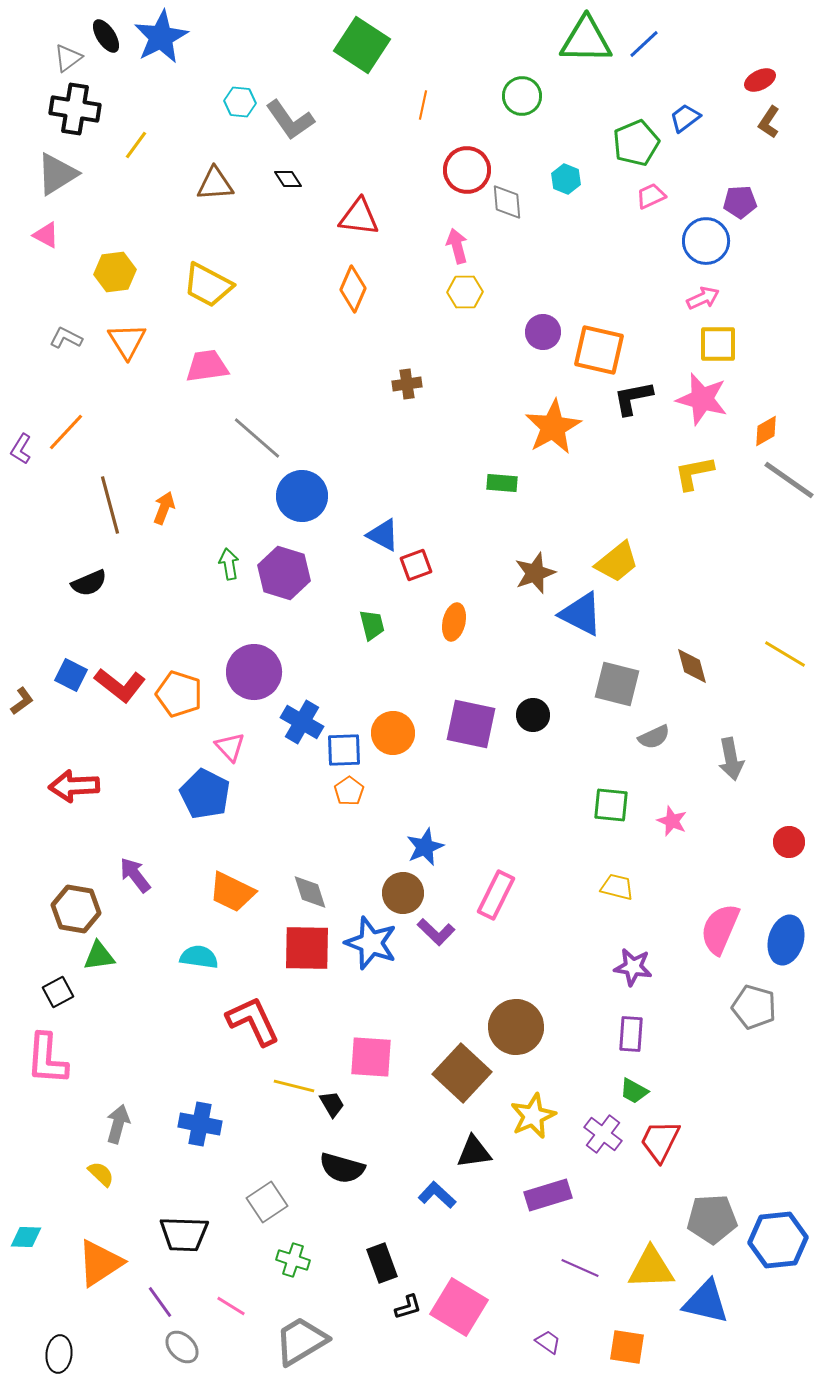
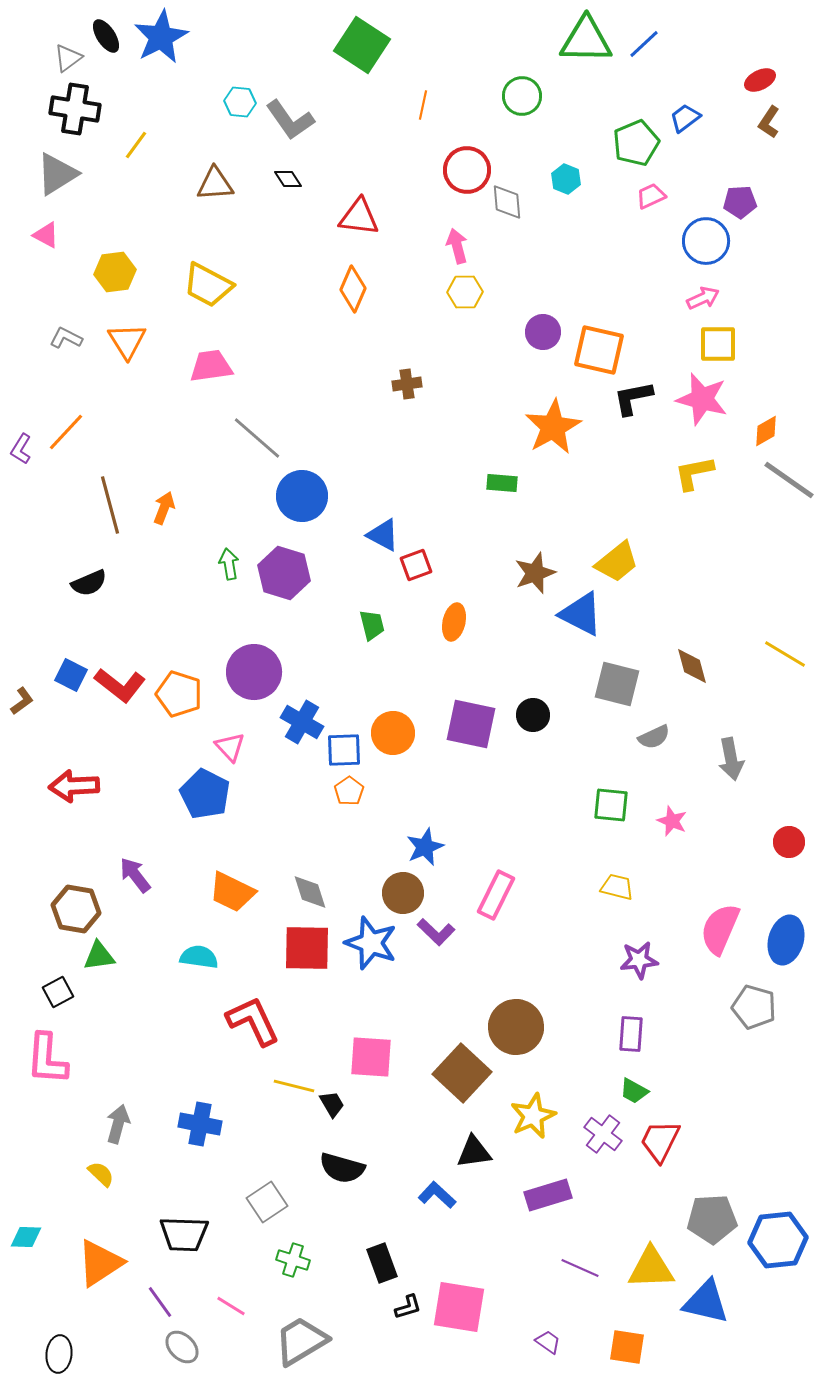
pink trapezoid at (207, 366): moved 4 px right
purple star at (633, 967): moved 6 px right, 7 px up; rotated 15 degrees counterclockwise
pink square at (459, 1307): rotated 22 degrees counterclockwise
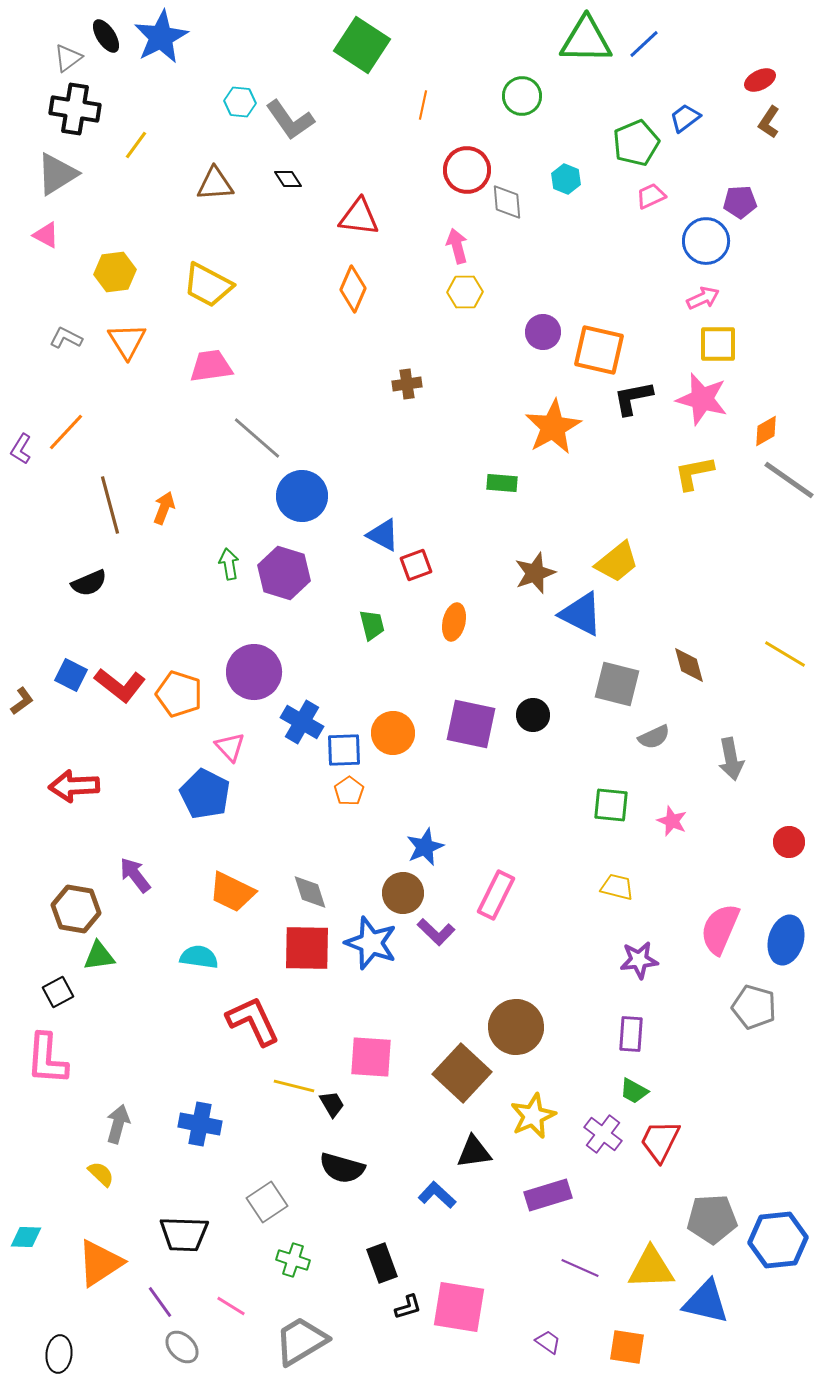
brown diamond at (692, 666): moved 3 px left, 1 px up
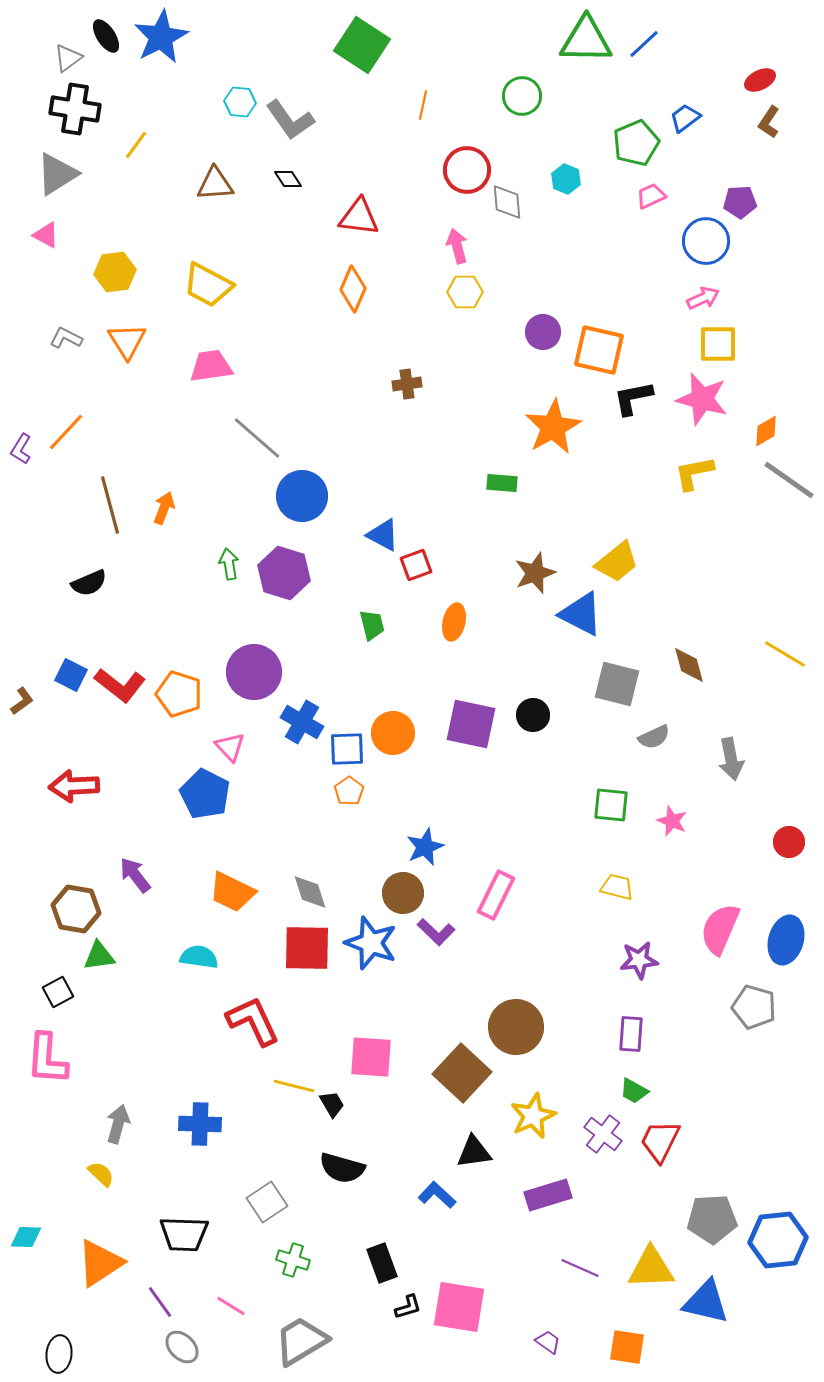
blue square at (344, 750): moved 3 px right, 1 px up
blue cross at (200, 1124): rotated 9 degrees counterclockwise
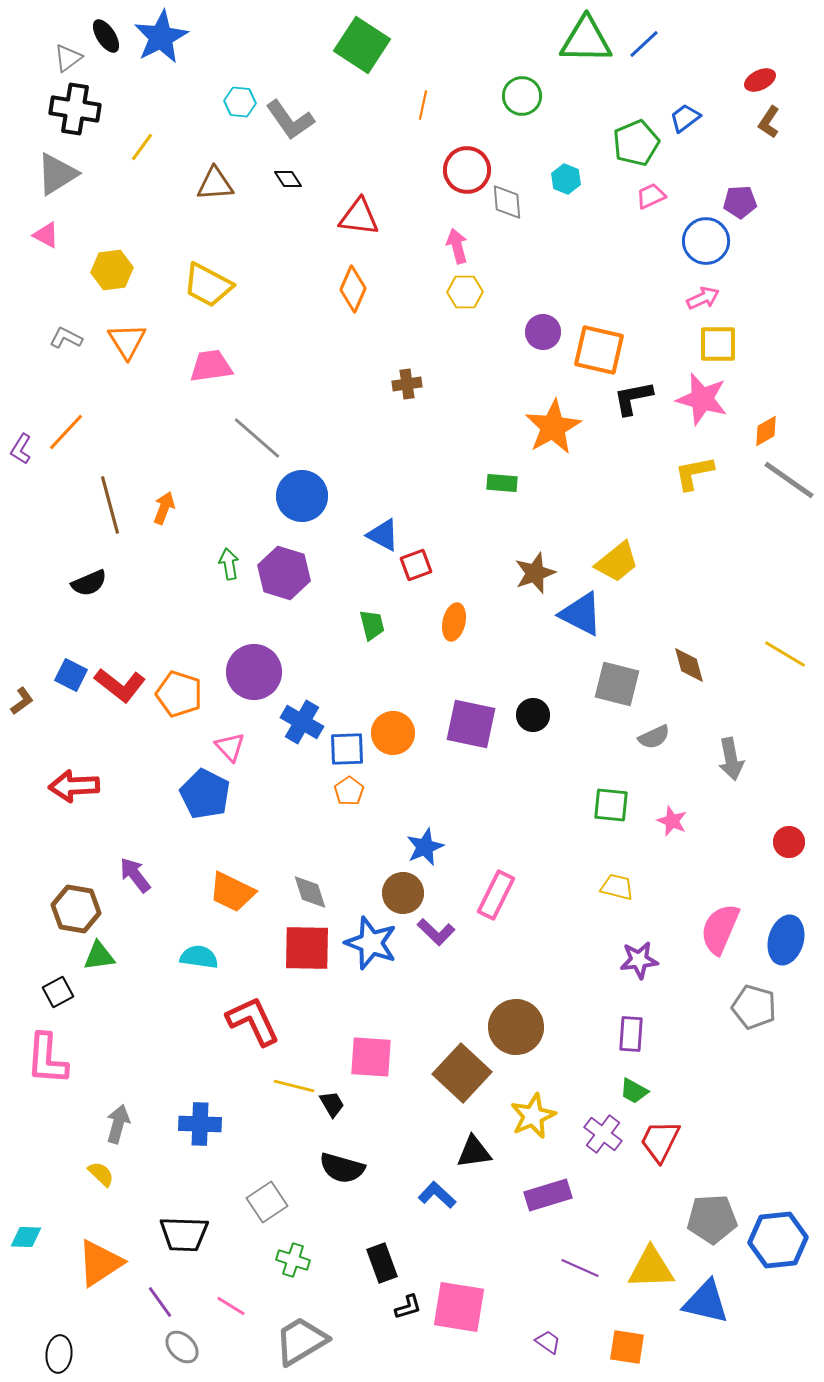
yellow line at (136, 145): moved 6 px right, 2 px down
yellow hexagon at (115, 272): moved 3 px left, 2 px up
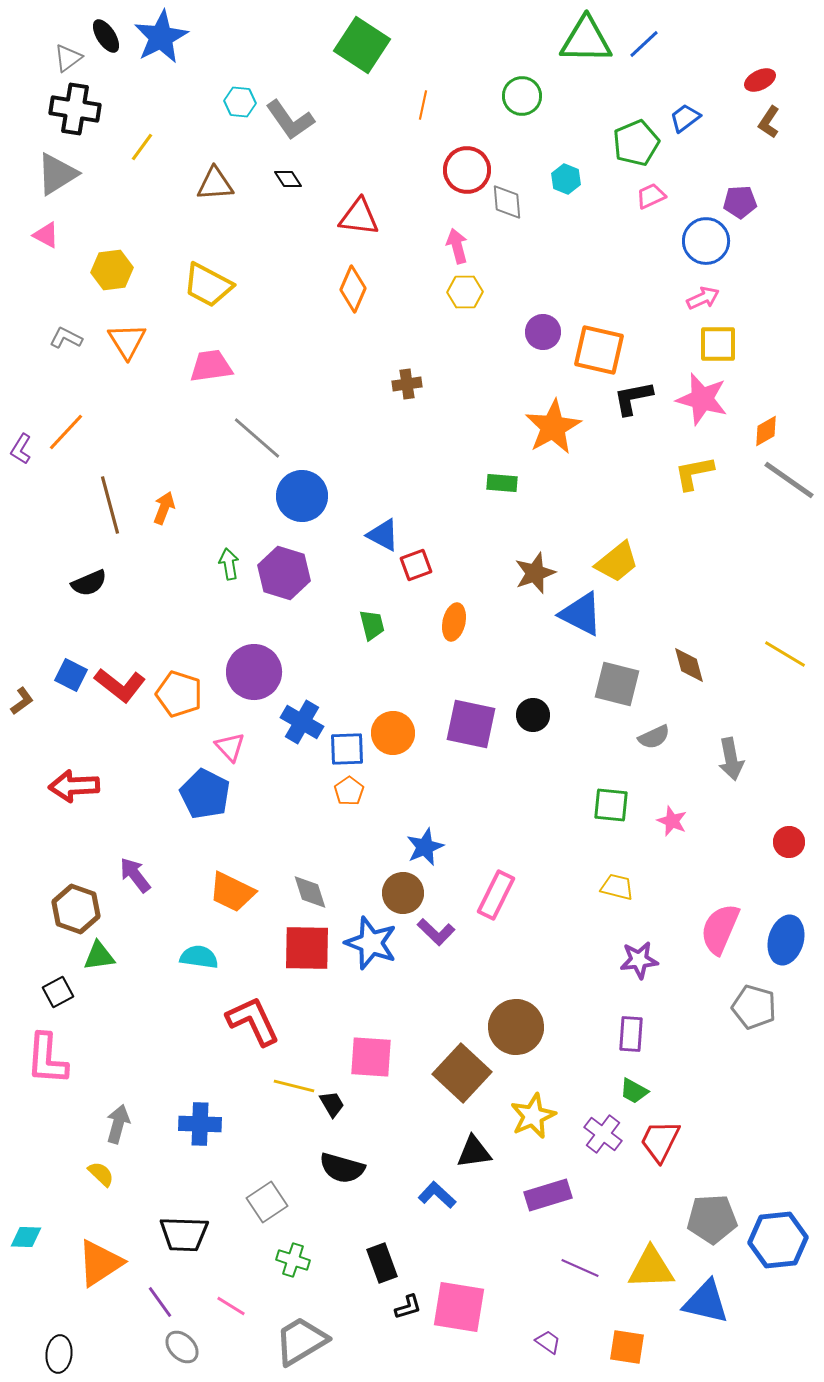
brown hexagon at (76, 909): rotated 9 degrees clockwise
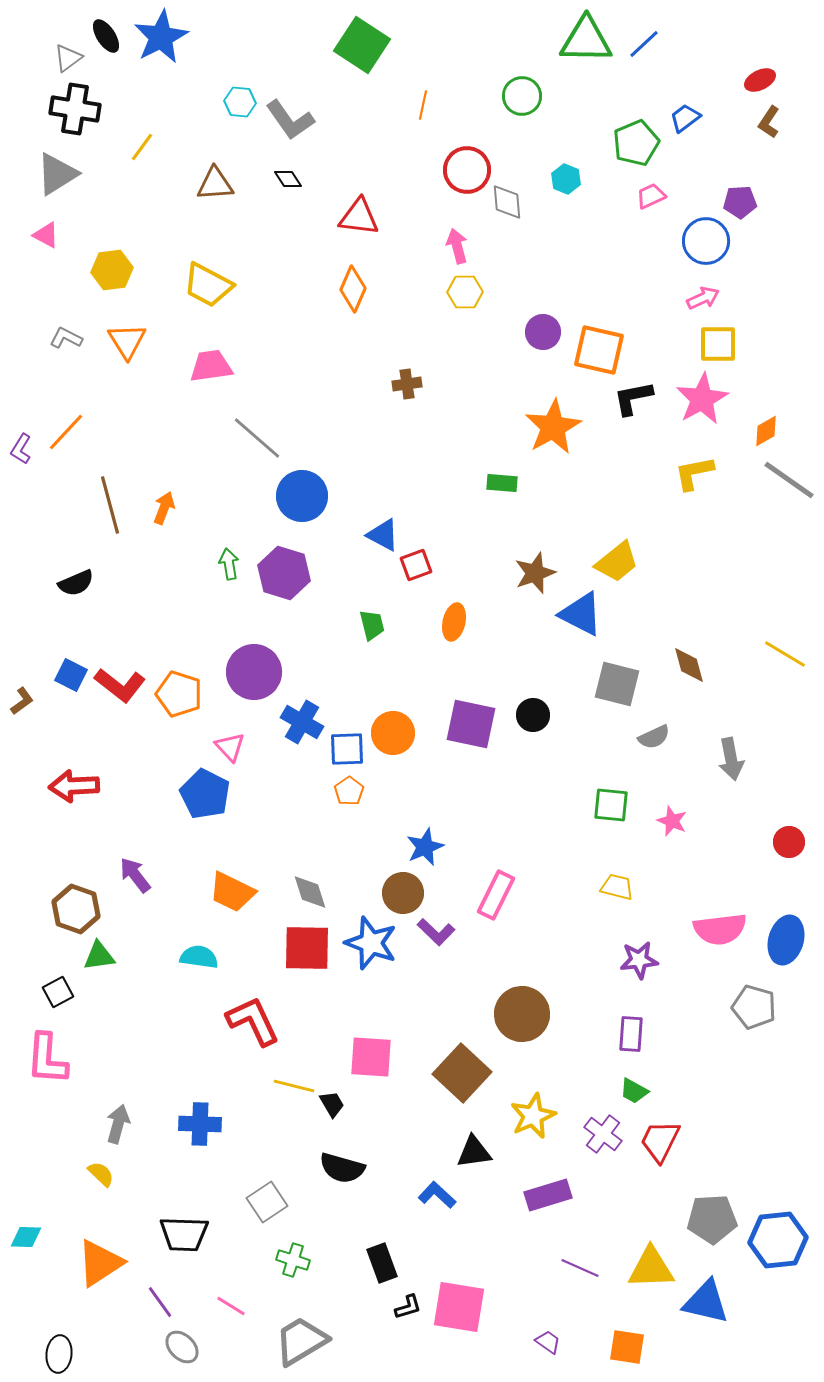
pink star at (702, 399): rotated 28 degrees clockwise
black semicircle at (89, 583): moved 13 px left
pink semicircle at (720, 929): rotated 120 degrees counterclockwise
brown circle at (516, 1027): moved 6 px right, 13 px up
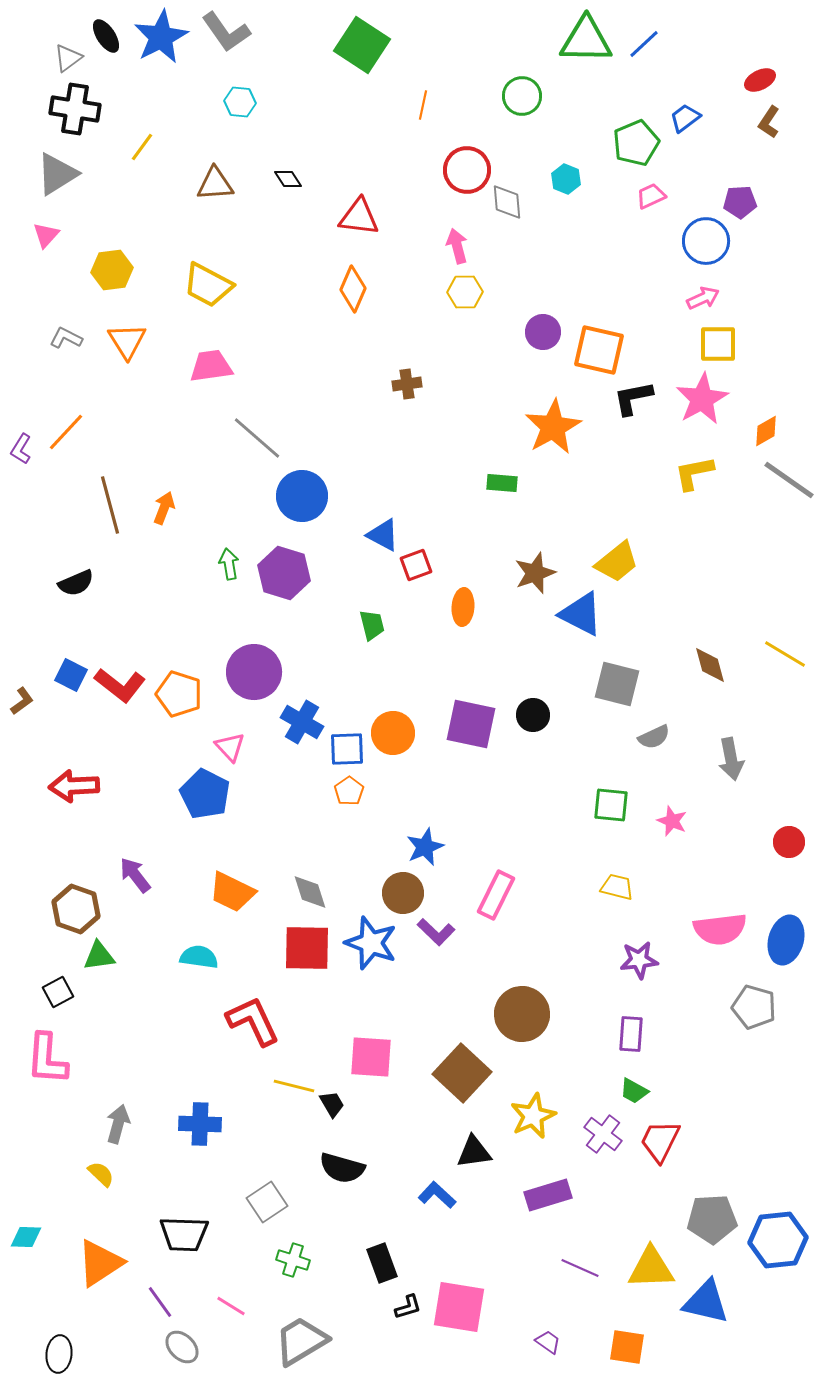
gray L-shape at (290, 120): moved 64 px left, 88 px up
pink triangle at (46, 235): rotated 44 degrees clockwise
orange ellipse at (454, 622): moved 9 px right, 15 px up; rotated 9 degrees counterclockwise
brown diamond at (689, 665): moved 21 px right
